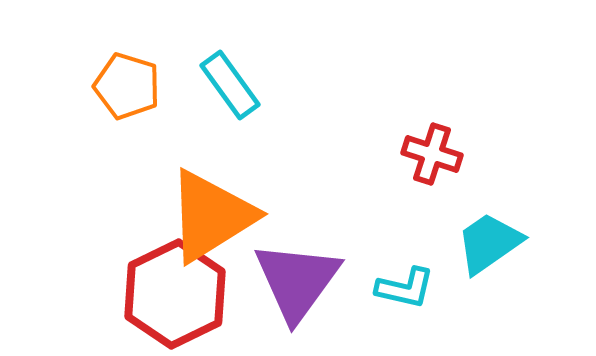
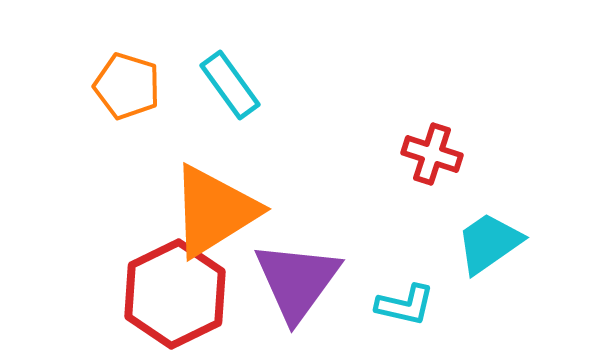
orange triangle: moved 3 px right, 5 px up
cyan L-shape: moved 17 px down
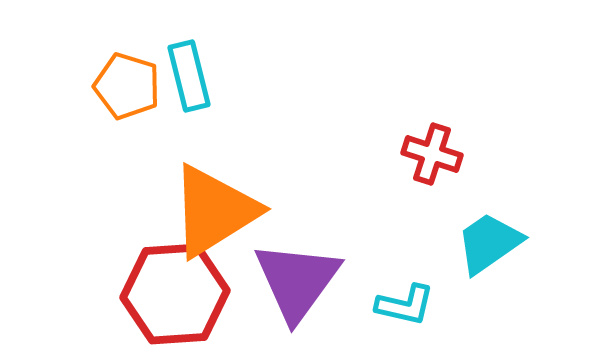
cyan rectangle: moved 41 px left, 9 px up; rotated 22 degrees clockwise
red hexagon: rotated 22 degrees clockwise
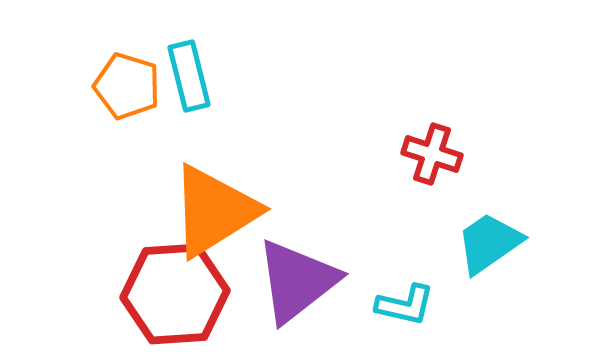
purple triangle: rotated 16 degrees clockwise
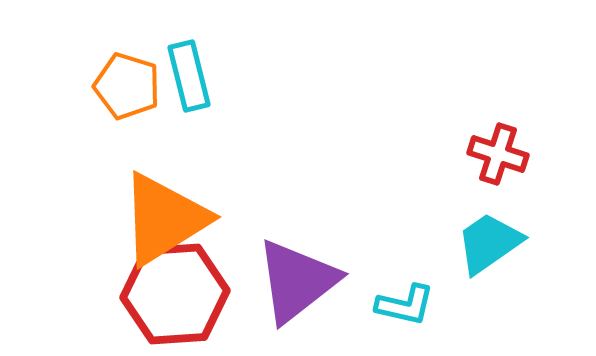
red cross: moved 66 px right
orange triangle: moved 50 px left, 8 px down
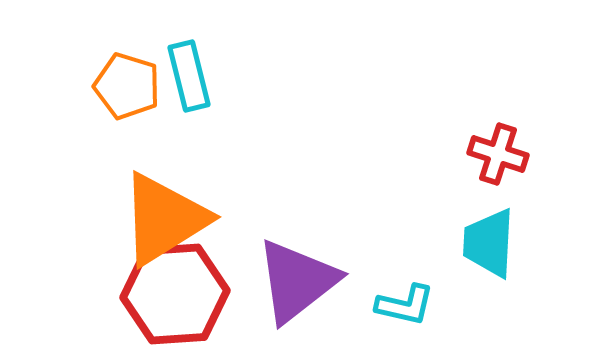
cyan trapezoid: rotated 52 degrees counterclockwise
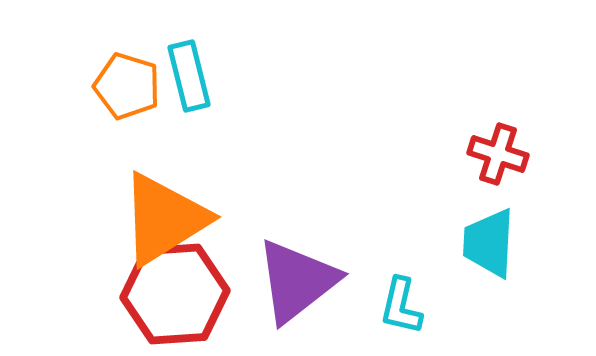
cyan L-shape: moved 4 px left, 1 px down; rotated 90 degrees clockwise
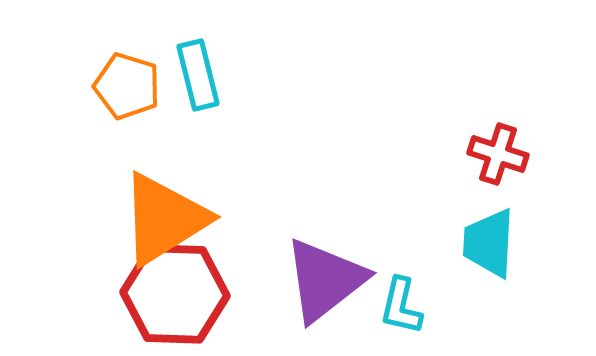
cyan rectangle: moved 9 px right, 1 px up
purple triangle: moved 28 px right, 1 px up
red hexagon: rotated 6 degrees clockwise
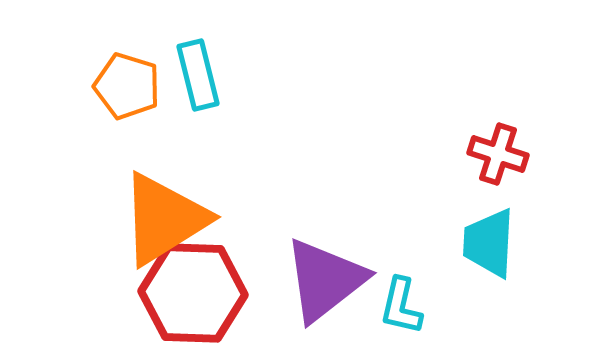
red hexagon: moved 18 px right, 1 px up
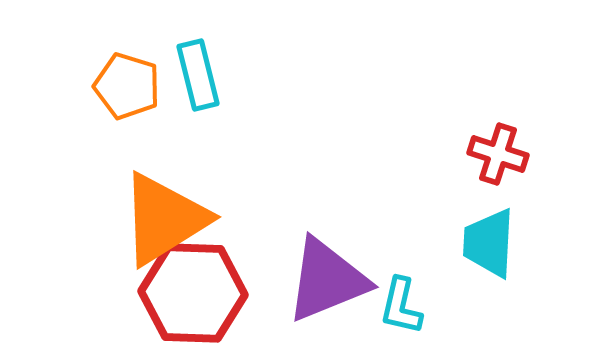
purple triangle: moved 2 px right; rotated 16 degrees clockwise
